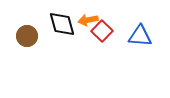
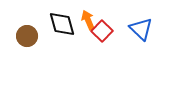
orange arrow: rotated 78 degrees clockwise
blue triangle: moved 1 px right, 7 px up; rotated 40 degrees clockwise
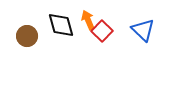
black diamond: moved 1 px left, 1 px down
blue triangle: moved 2 px right, 1 px down
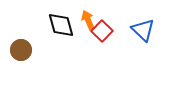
brown circle: moved 6 px left, 14 px down
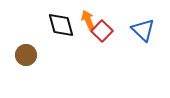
brown circle: moved 5 px right, 5 px down
